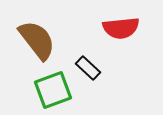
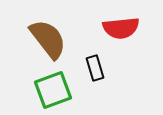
brown semicircle: moved 11 px right, 1 px up
black rectangle: moved 7 px right; rotated 30 degrees clockwise
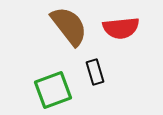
brown semicircle: moved 21 px right, 13 px up
black rectangle: moved 4 px down
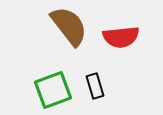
red semicircle: moved 9 px down
black rectangle: moved 14 px down
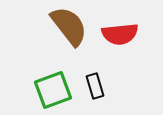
red semicircle: moved 1 px left, 3 px up
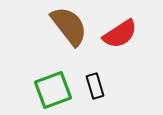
red semicircle: rotated 27 degrees counterclockwise
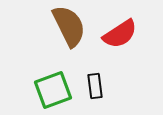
brown semicircle: rotated 12 degrees clockwise
black rectangle: rotated 10 degrees clockwise
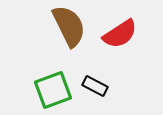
black rectangle: rotated 55 degrees counterclockwise
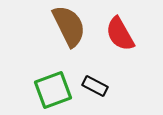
red semicircle: rotated 93 degrees clockwise
